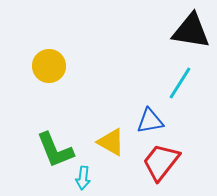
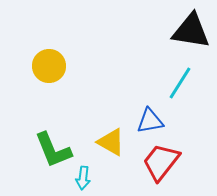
green L-shape: moved 2 px left
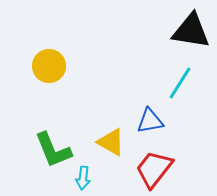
red trapezoid: moved 7 px left, 7 px down
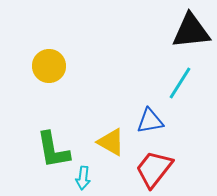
black triangle: rotated 15 degrees counterclockwise
green L-shape: rotated 12 degrees clockwise
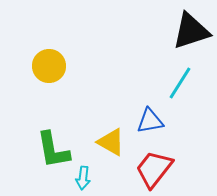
black triangle: rotated 12 degrees counterclockwise
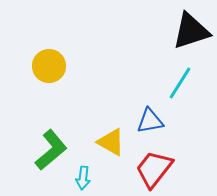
green L-shape: moved 2 px left; rotated 120 degrees counterclockwise
